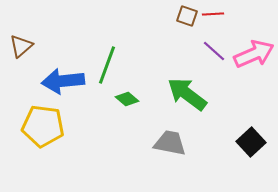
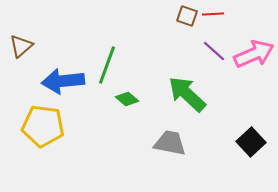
green arrow: rotated 6 degrees clockwise
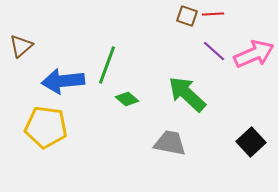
yellow pentagon: moved 3 px right, 1 px down
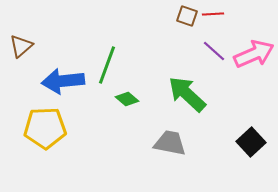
yellow pentagon: moved 1 px left, 1 px down; rotated 9 degrees counterclockwise
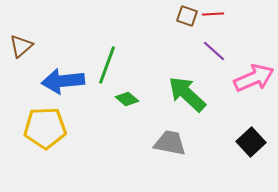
pink arrow: moved 24 px down
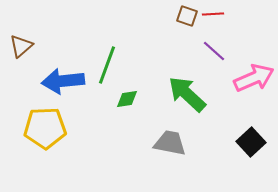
green diamond: rotated 50 degrees counterclockwise
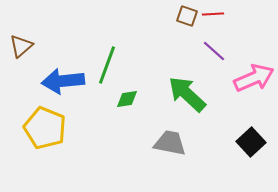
yellow pentagon: rotated 24 degrees clockwise
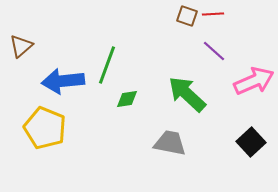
pink arrow: moved 3 px down
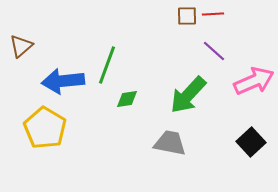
brown square: rotated 20 degrees counterclockwise
green arrow: moved 1 px right, 1 px down; rotated 90 degrees counterclockwise
yellow pentagon: rotated 9 degrees clockwise
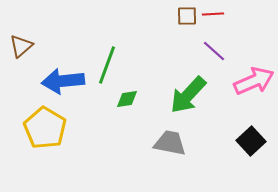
black square: moved 1 px up
